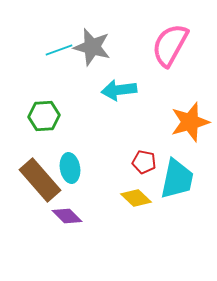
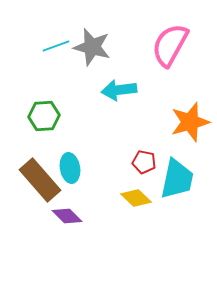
cyan line: moved 3 px left, 4 px up
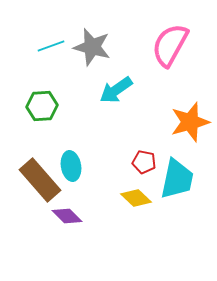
cyan line: moved 5 px left
cyan arrow: moved 3 px left; rotated 28 degrees counterclockwise
green hexagon: moved 2 px left, 10 px up
cyan ellipse: moved 1 px right, 2 px up
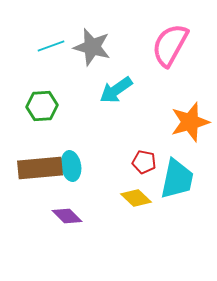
brown rectangle: moved 12 px up; rotated 54 degrees counterclockwise
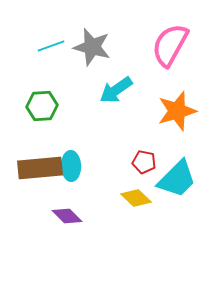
orange star: moved 13 px left, 11 px up
cyan ellipse: rotated 8 degrees clockwise
cyan trapezoid: rotated 33 degrees clockwise
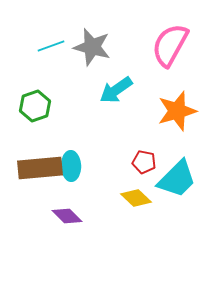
green hexagon: moved 7 px left; rotated 16 degrees counterclockwise
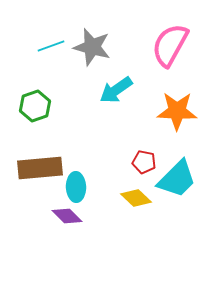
orange star: rotated 18 degrees clockwise
cyan ellipse: moved 5 px right, 21 px down
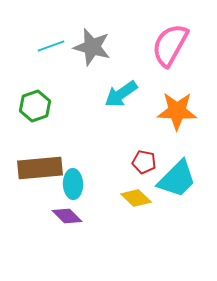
cyan arrow: moved 5 px right, 4 px down
cyan ellipse: moved 3 px left, 3 px up
